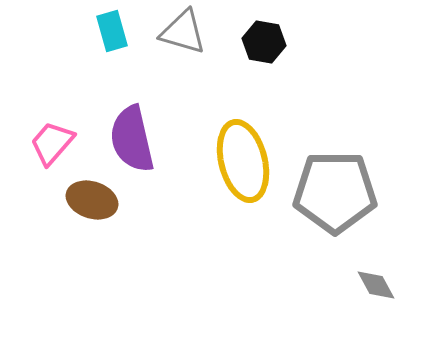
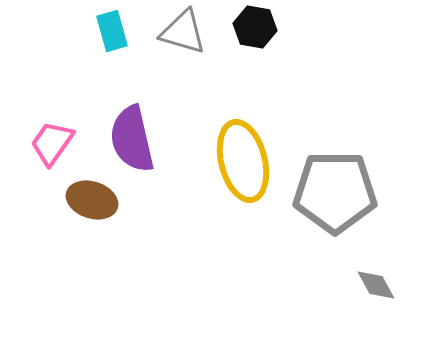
black hexagon: moved 9 px left, 15 px up
pink trapezoid: rotated 6 degrees counterclockwise
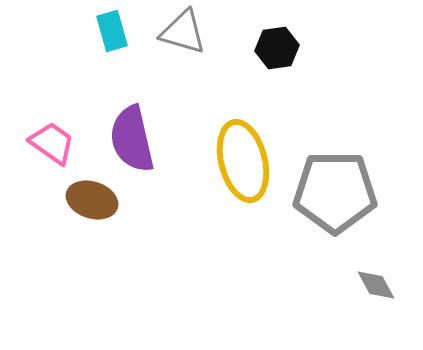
black hexagon: moved 22 px right, 21 px down; rotated 18 degrees counterclockwise
pink trapezoid: rotated 90 degrees clockwise
